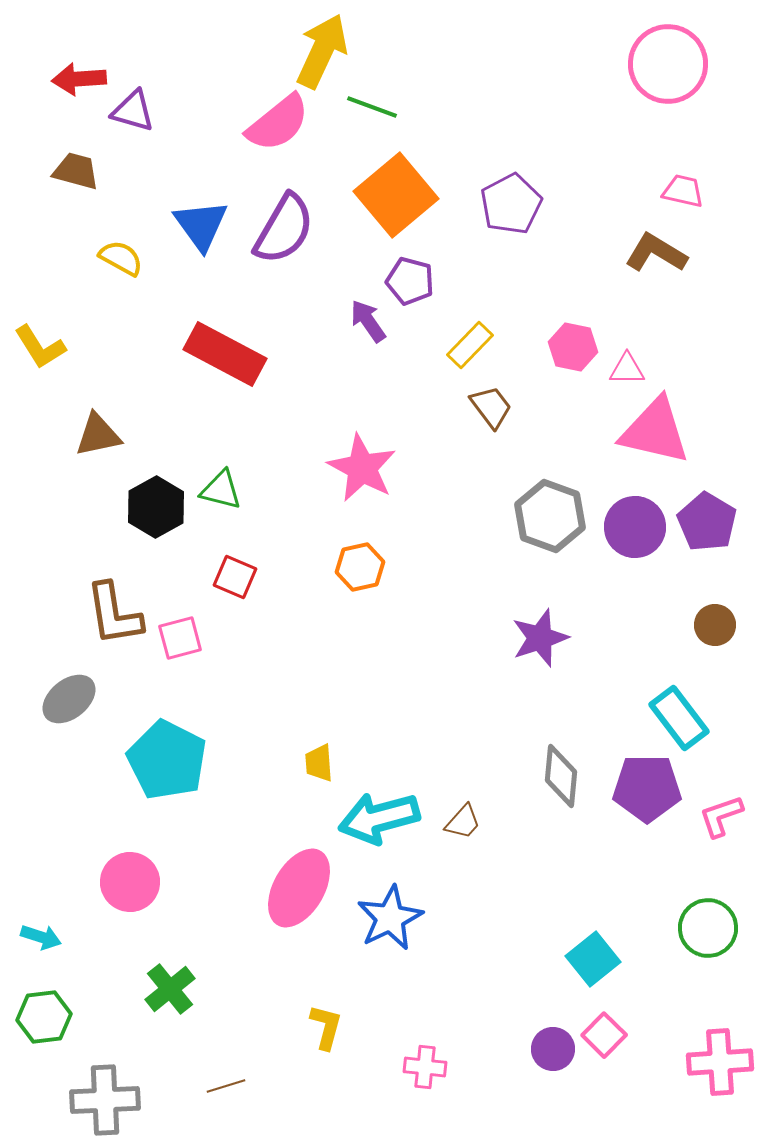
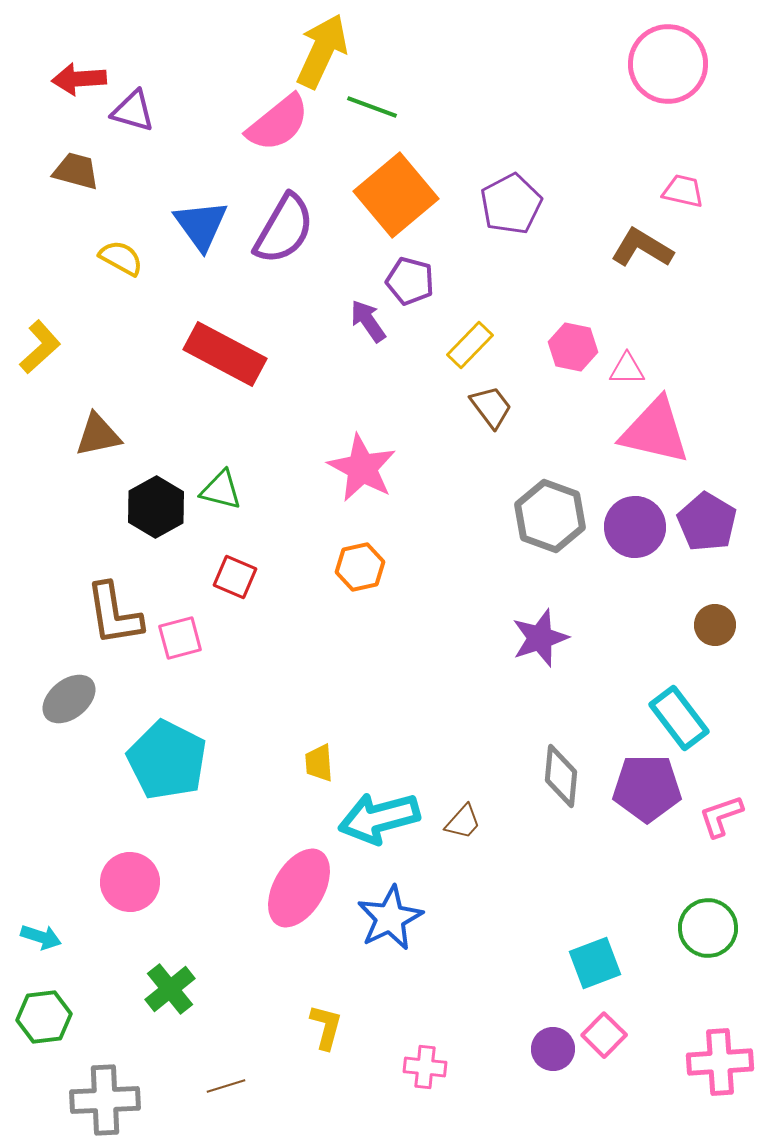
brown L-shape at (656, 253): moved 14 px left, 5 px up
yellow L-shape at (40, 347): rotated 100 degrees counterclockwise
cyan square at (593, 959): moved 2 px right, 4 px down; rotated 18 degrees clockwise
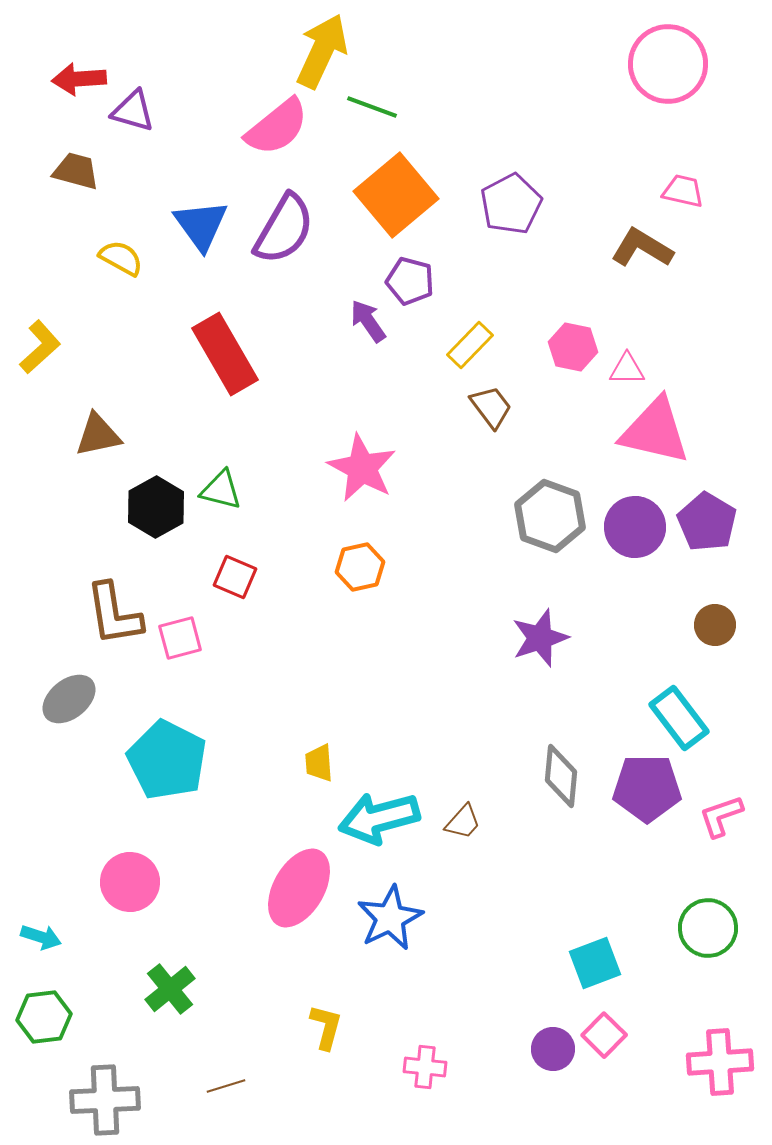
pink semicircle at (278, 123): moved 1 px left, 4 px down
red rectangle at (225, 354): rotated 32 degrees clockwise
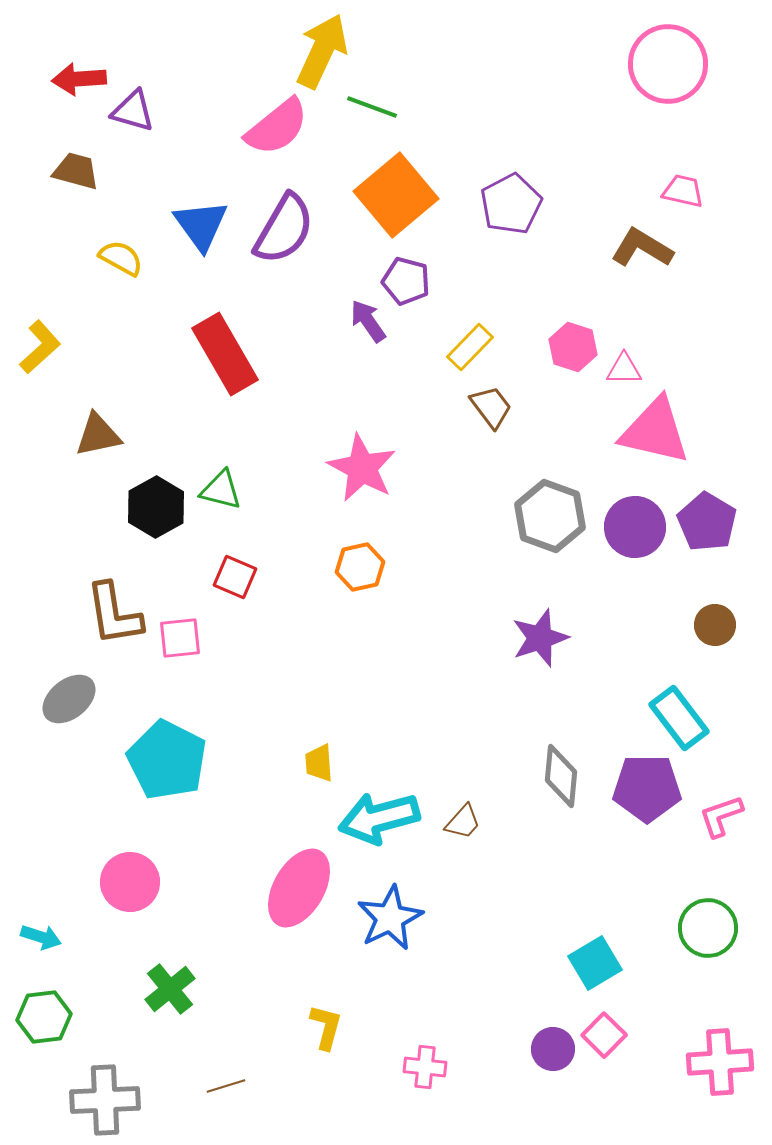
purple pentagon at (410, 281): moved 4 px left
yellow rectangle at (470, 345): moved 2 px down
pink hexagon at (573, 347): rotated 6 degrees clockwise
pink triangle at (627, 369): moved 3 px left
pink square at (180, 638): rotated 9 degrees clockwise
cyan square at (595, 963): rotated 10 degrees counterclockwise
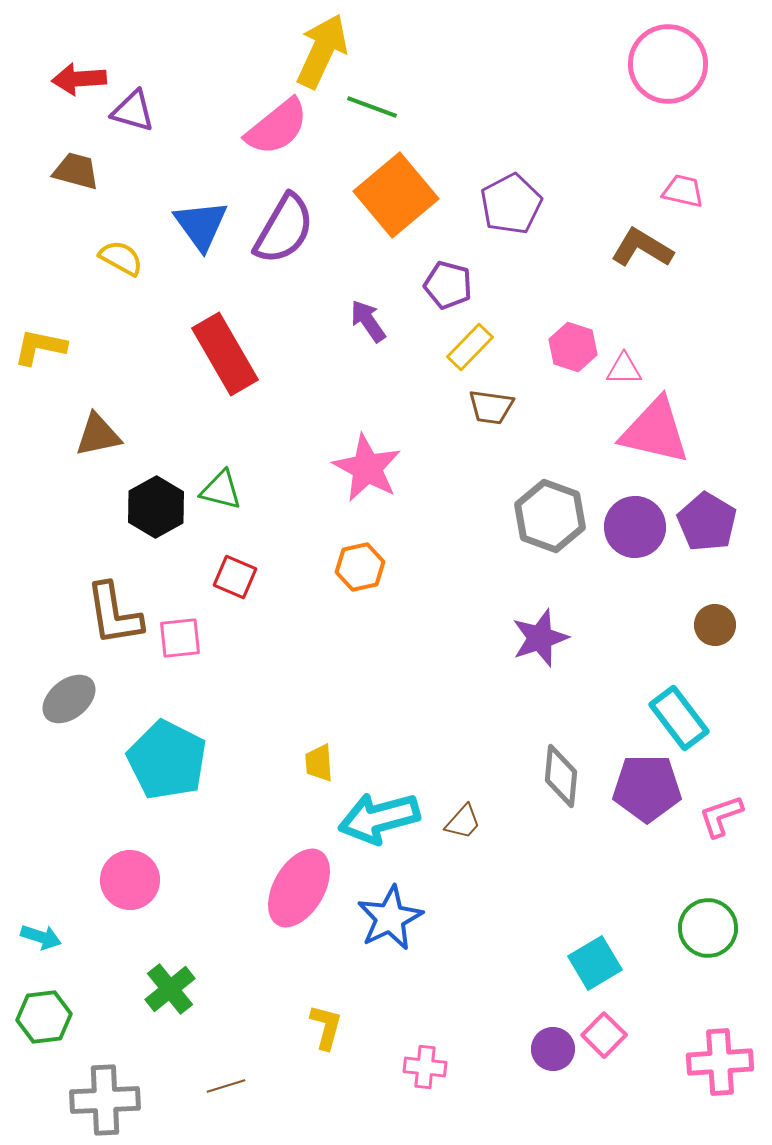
purple pentagon at (406, 281): moved 42 px right, 4 px down
yellow L-shape at (40, 347): rotated 126 degrees counterclockwise
brown trapezoid at (491, 407): rotated 135 degrees clockwise
pink star at (362, 468): moved 5 px right
pink circle at (130, 882): moved 2 px up
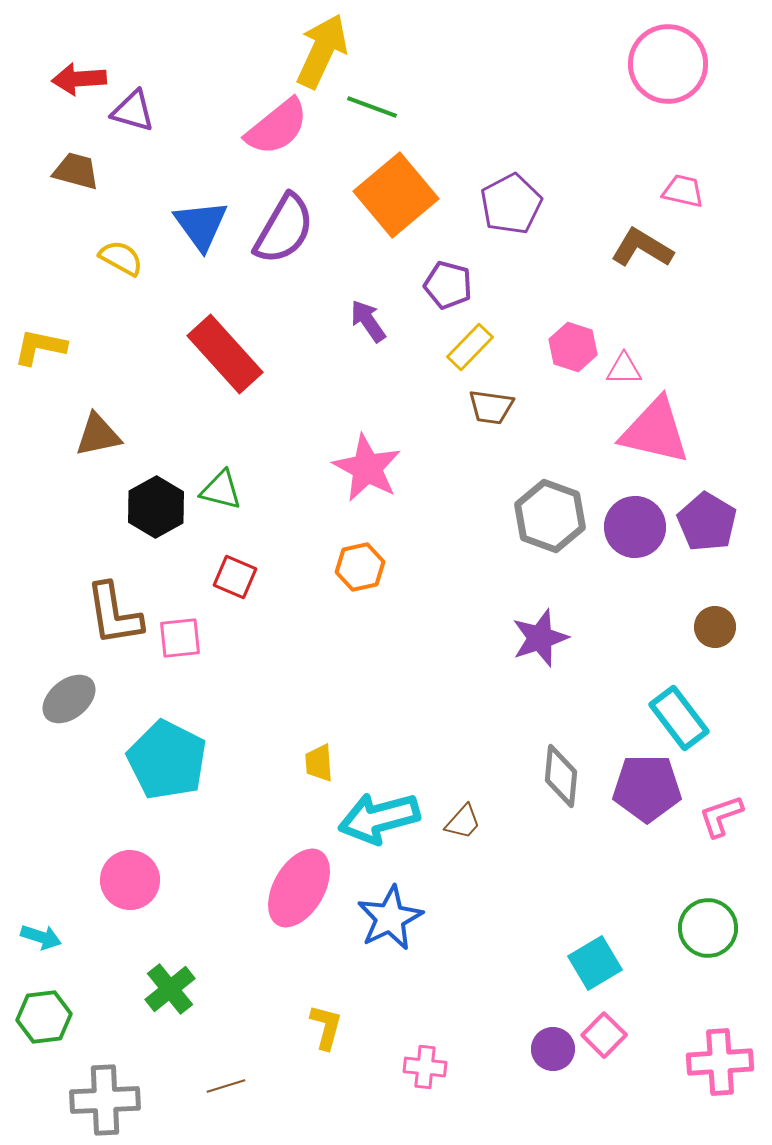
red rectangle at (225, 354): rotated 12 degrees counterclockwise
brown circle at (715, 625): moved 2 px down
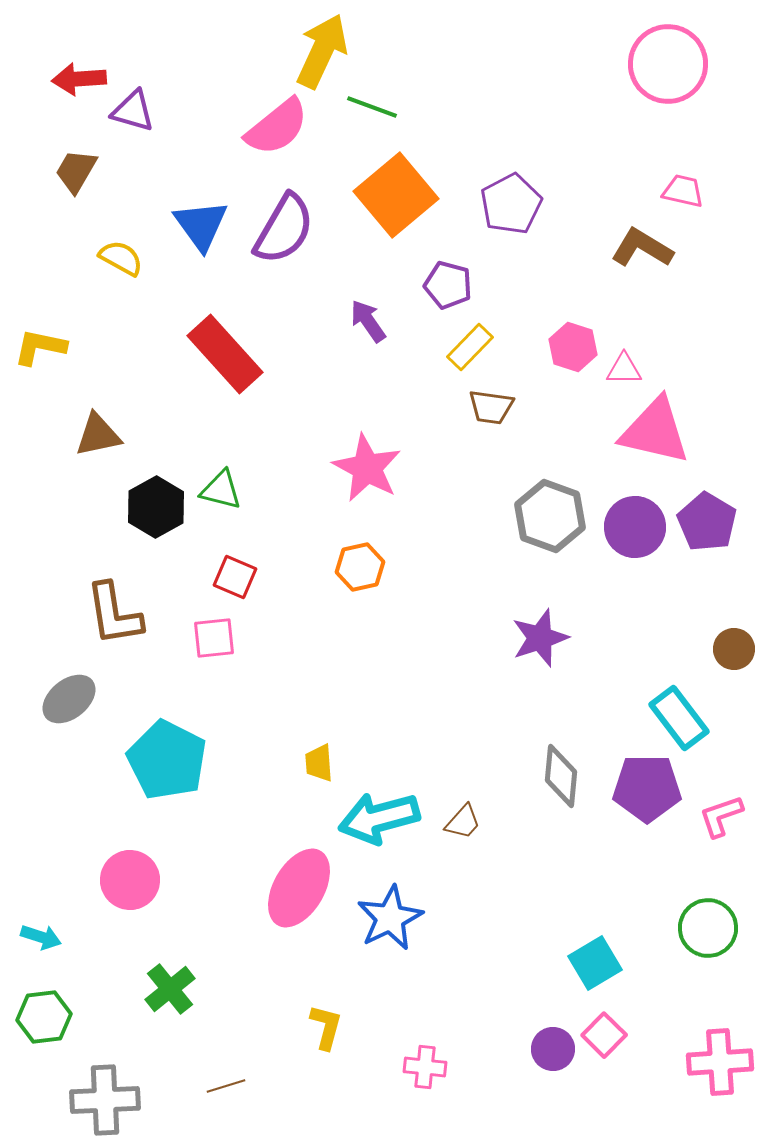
brown trapezoid at (76, 171): rotated 75 degrees counterclockwise
brown circle at (715, 627): moved 19 px right, 22 px down
pink square at (180, 638): moved 34 px right
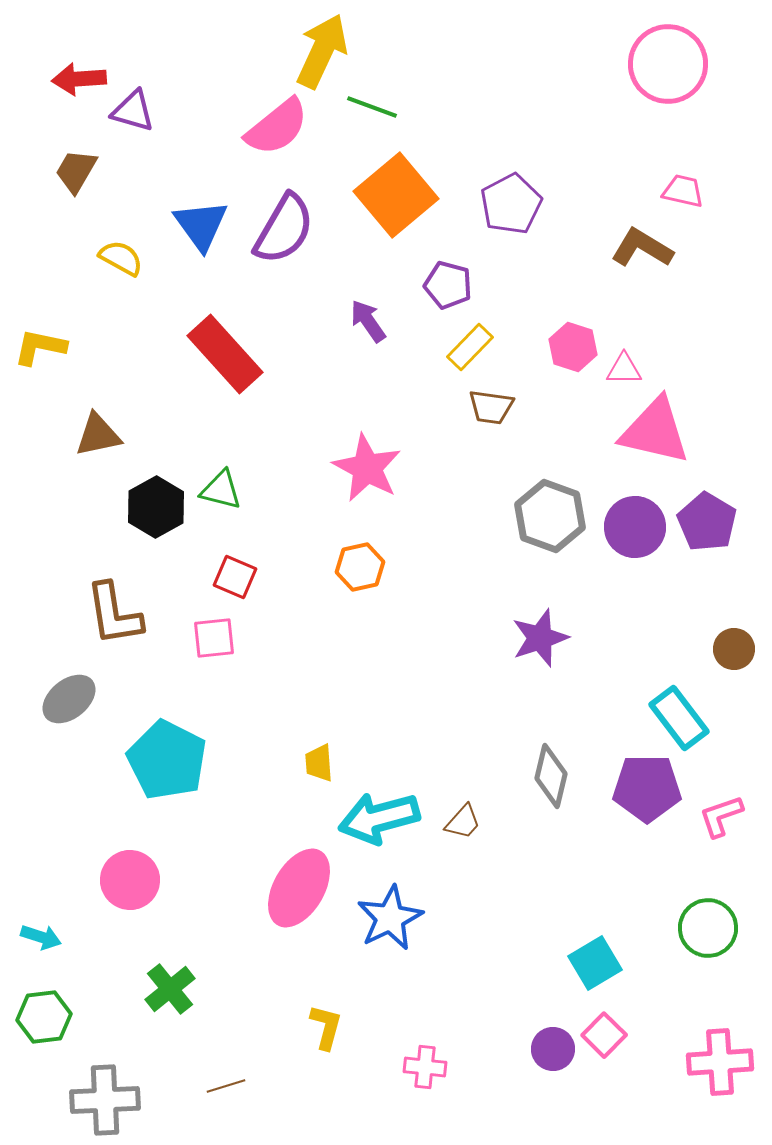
gray diamond at (561, 776): moved 10 px left; rotated 8 degrees clockwise
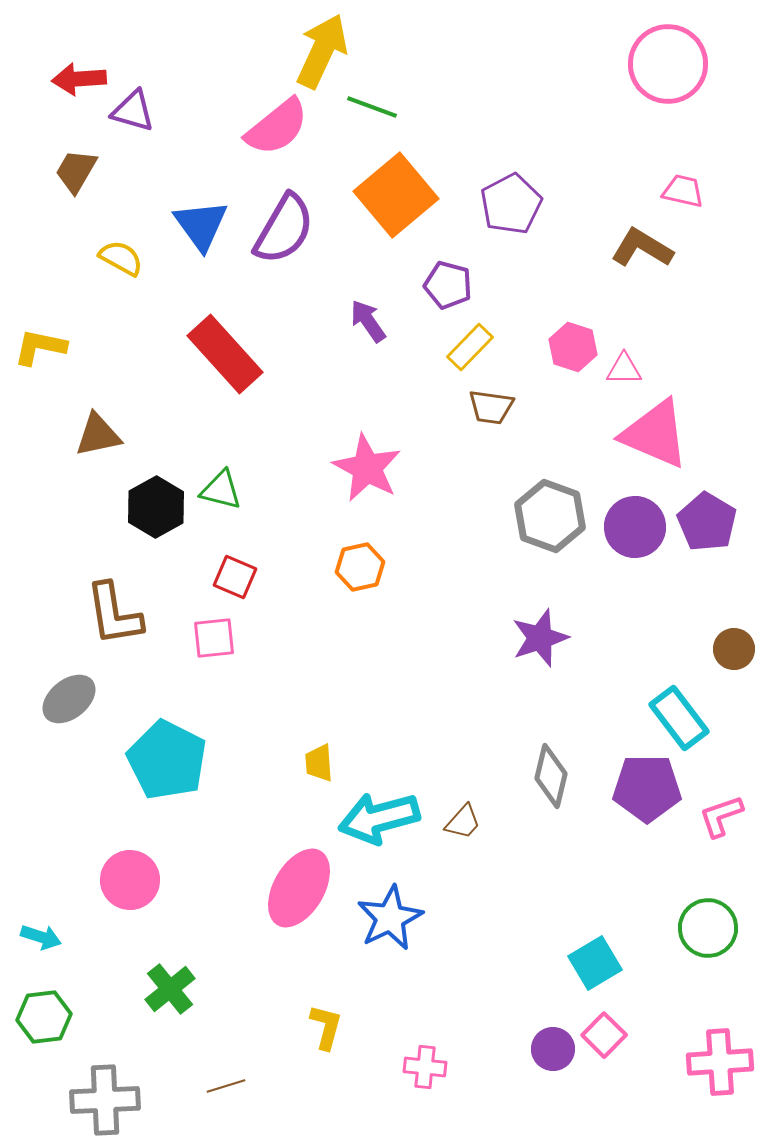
pink triangle at (655, 431): moved 3 px down; rotated 10 degrees clockwise
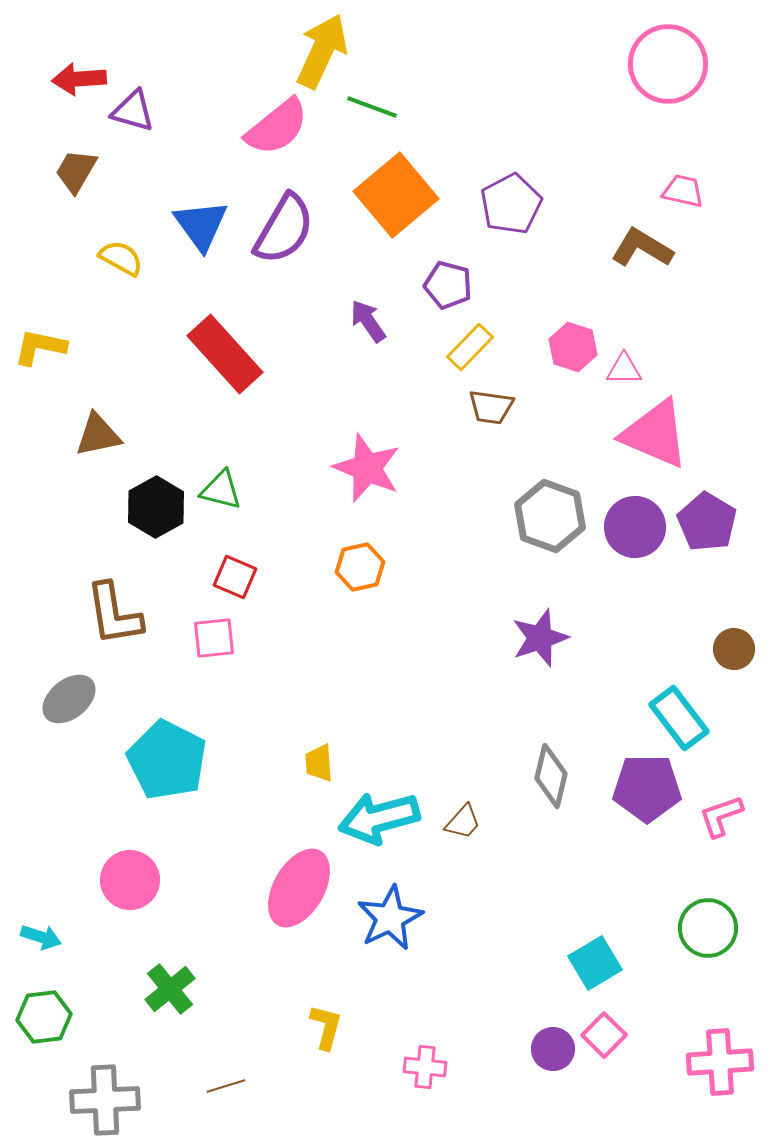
pink star at (367, 468): rotated 6 degrees counterclockwise
